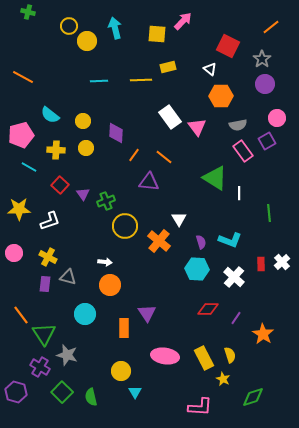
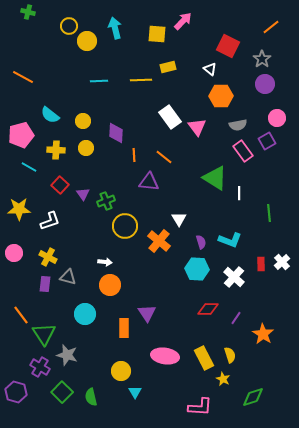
orange line at (134, 155): rotated 40 degrees counterclockwise
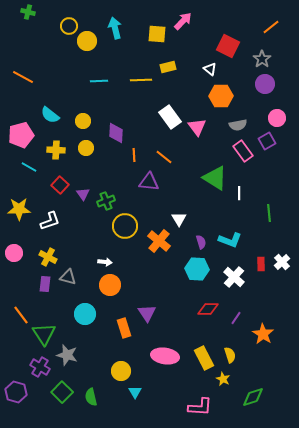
orange rectangle at (124, 328): rotated 18 degrees counterclockwise
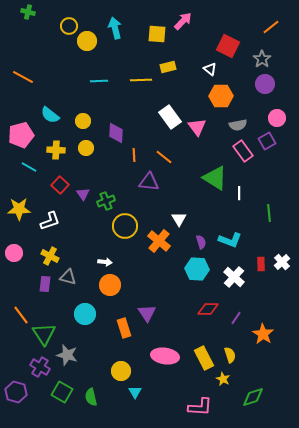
yellow cross at (48, 257): moved 2 px right, 1 px up
green square at (62, 392): rotated 15 degrees counterclockwise
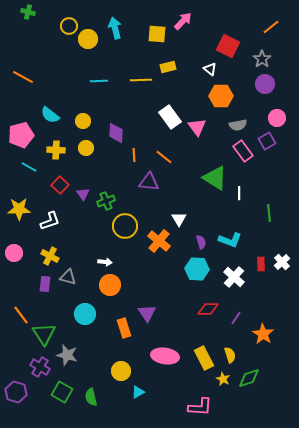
yellow circle at (87, 41): moved 1 px right, 2 px up
cyan triangle at (135, 392): moved 3 px right; rotated 32 degrees clockwise
green diamond at (253, 397): moved 4 px left, 19 px up
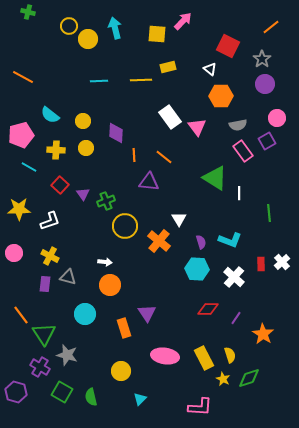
cyan triangle at (138, 392): moved 2 px right, 7 px down; rotated 16 degrees counterclockwise
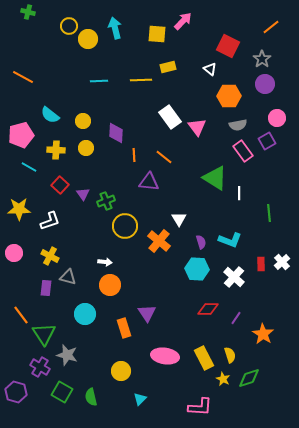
orange hexagon at (221, 96): moved 8 px right
purple rectangle at (45, 284): moved 1 px right, 4 px down
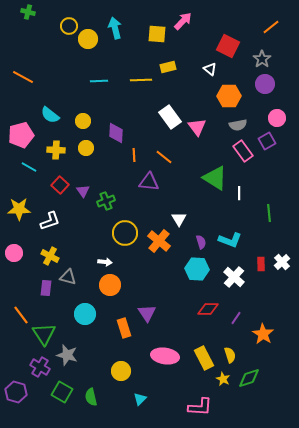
purple triangle at (83, 194): moved 3 px up
yellow circle at (125, 226): moved 7 px down
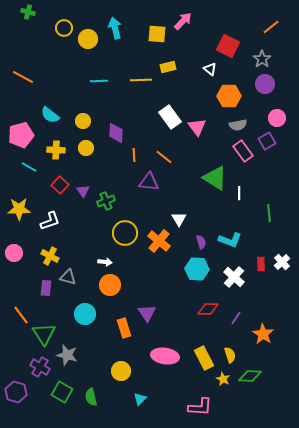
yellow circle at (69, 26): moved 5 px left, 2 px down
green diamond at (249, 378): moved 1 px right, 2 px up; rotated 20 degrees clockwise
